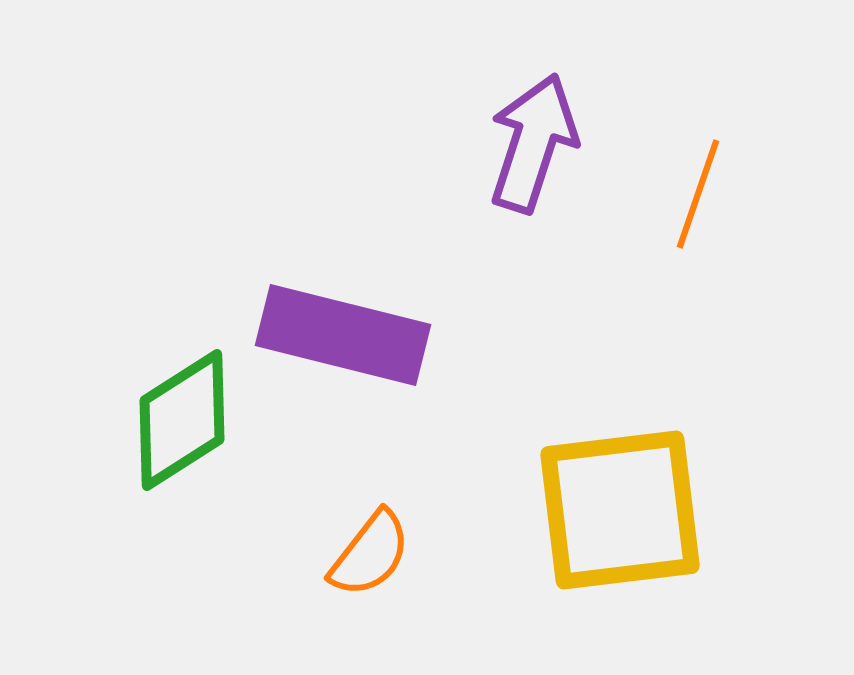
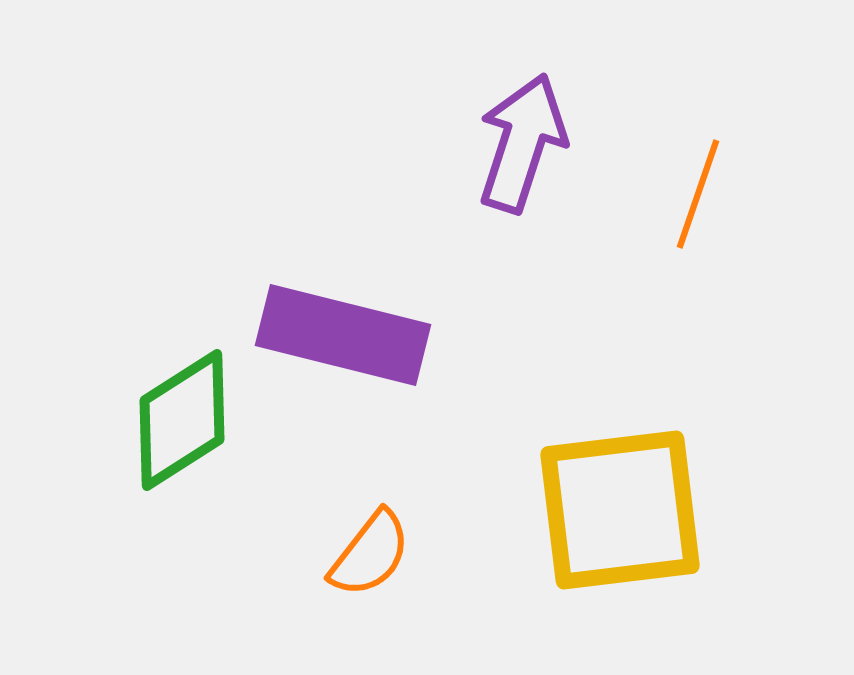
purple arrow: moved 11 px left
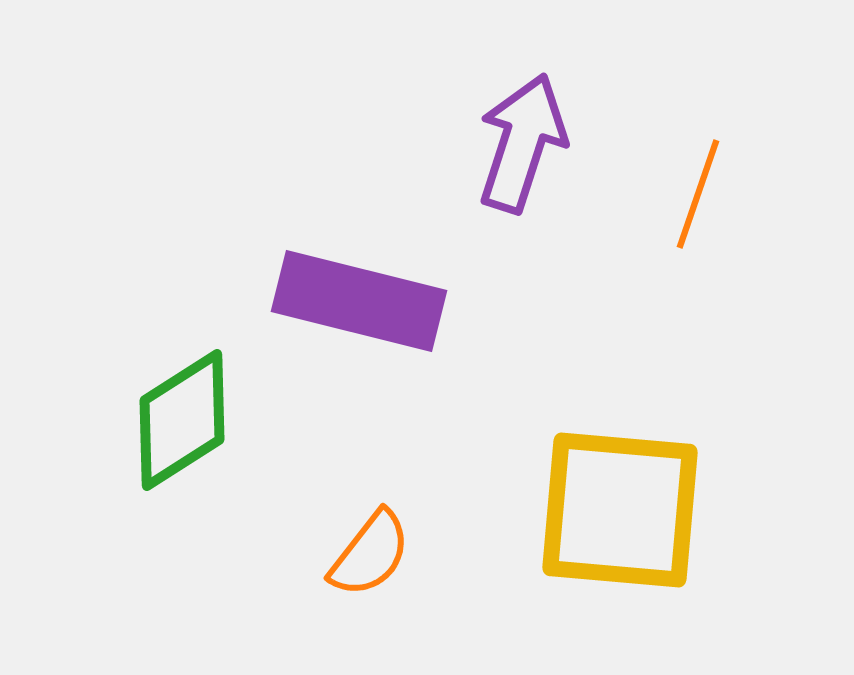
purple rectangle: moved 16 px right, 34 px up
yellow square: rotated 12 degrees clockwise
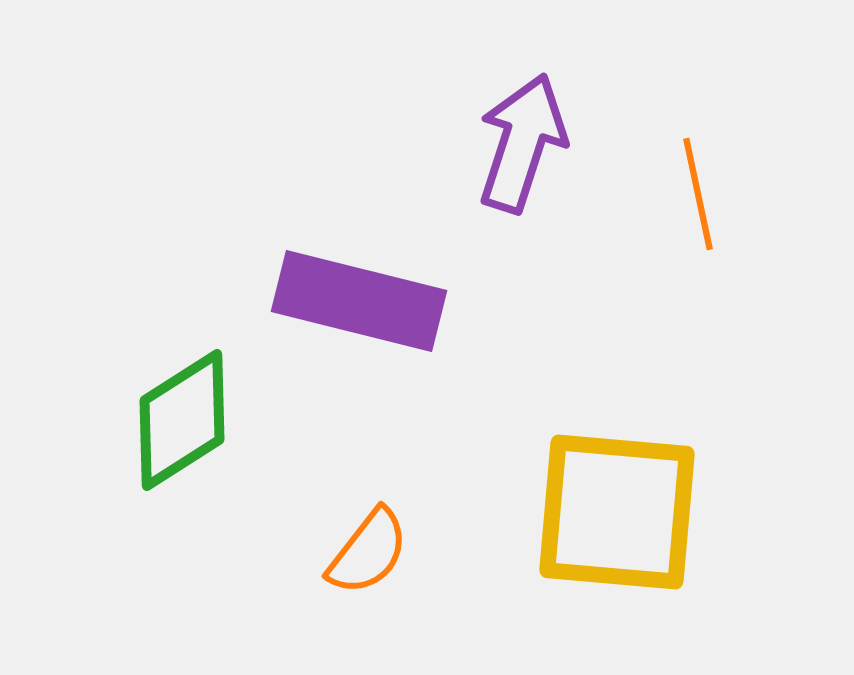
orange line: rotated 31 degrees counterclockwise
yellow square: moved 3 px left, 2 px down
orange semicircle: moved 2 px left, 2 px up
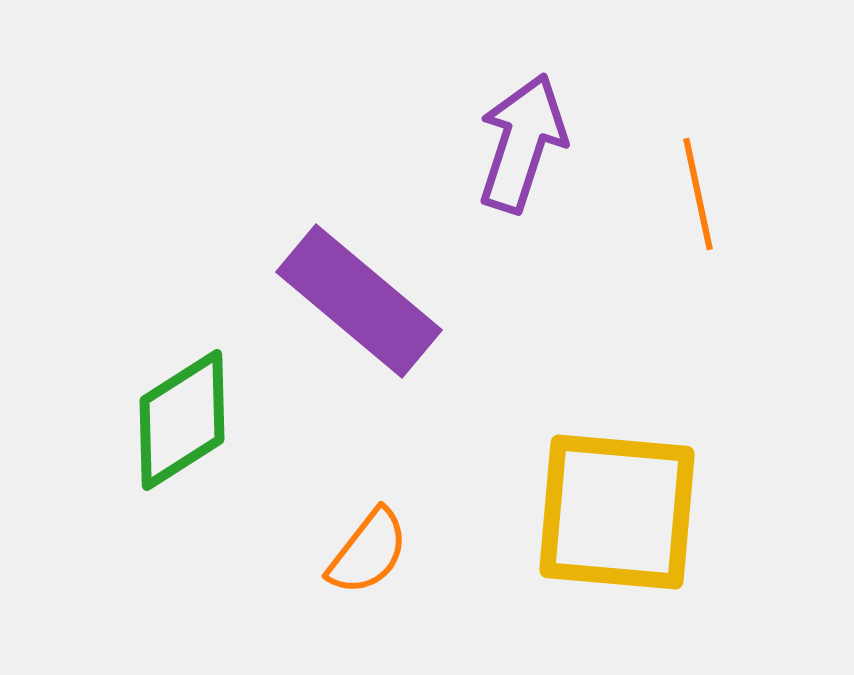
purple rectangle: rotated 26 degrees clockwise
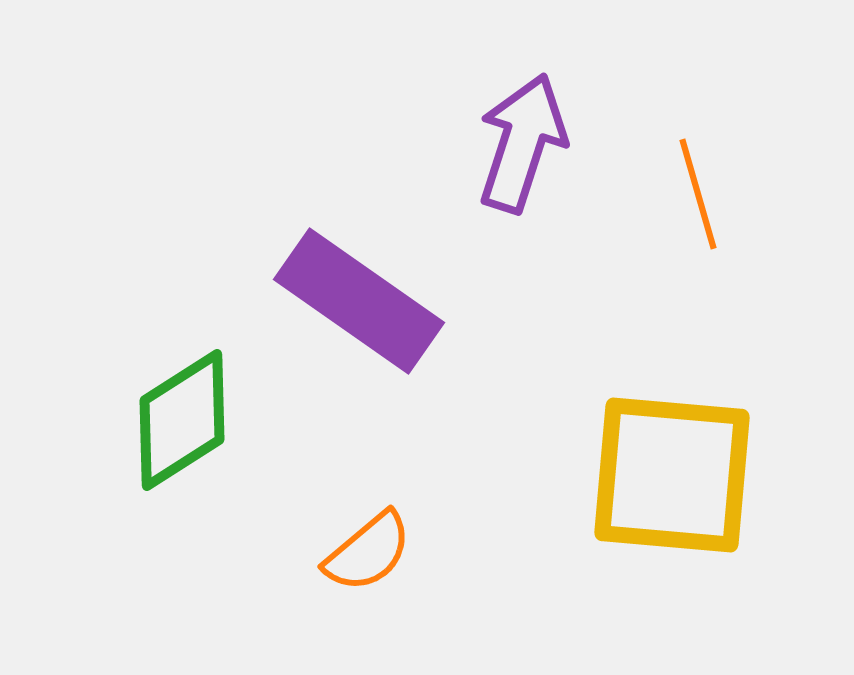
orange line: rotated 4 degrees counterclockwise
purple rectangle: rotated 5 degrees counterclockwise
yellow square: moved 55 px right, 37 px up
orange semicircle: rotated 12 degrees clockwise
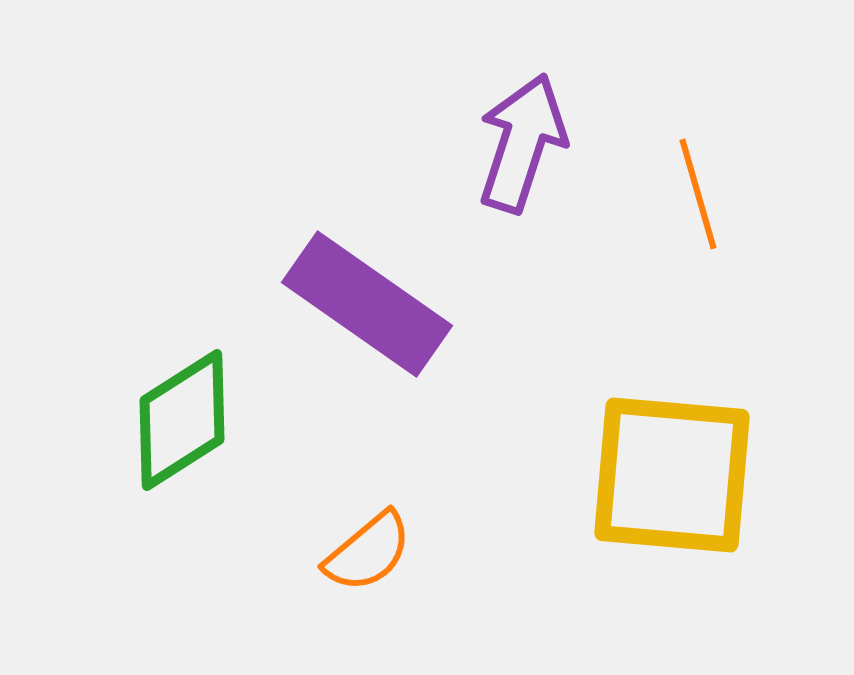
purple rectangle: moved 8 px right, 3 px down
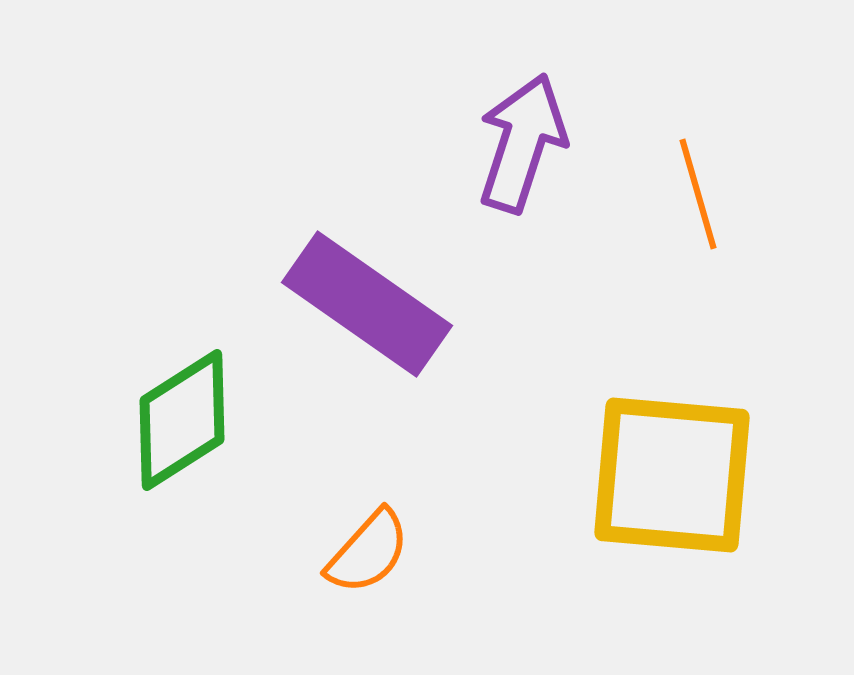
orange semicircle: rotated 8 degrees counterclockwise
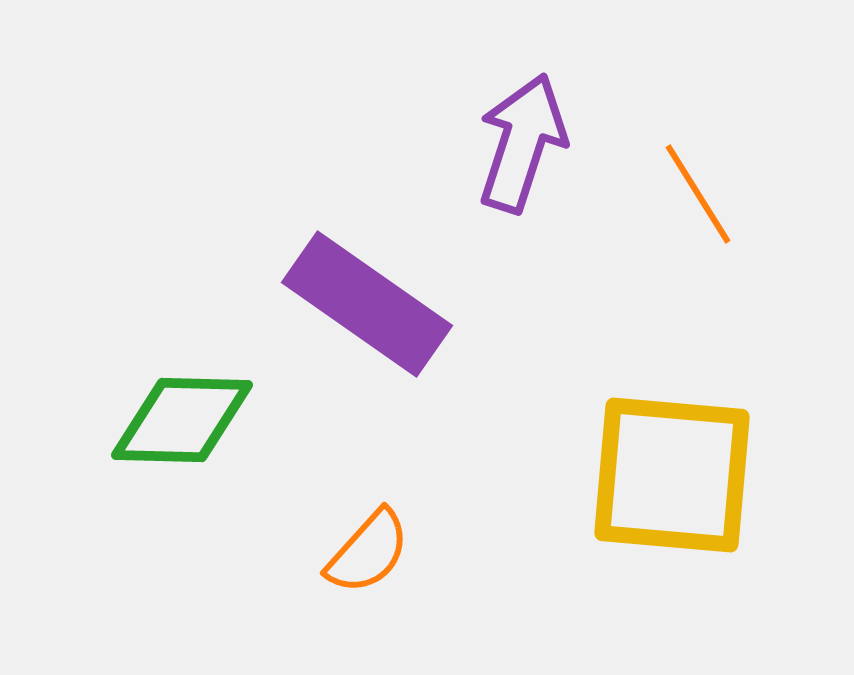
orange line: rotated 16 degrees counterclockwise
green diamond: rotated 34 degrees clockwise
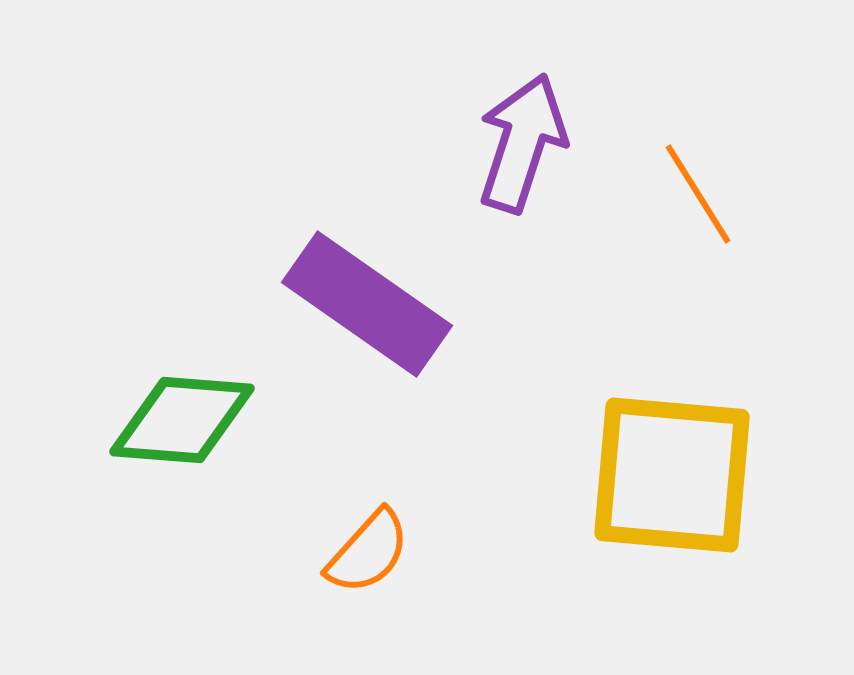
green diamond: rotated 3 degrees clockwise
